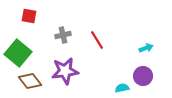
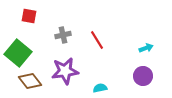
cyan semicircle: moved 22 px left
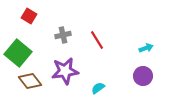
red square: rotated 21 degrees clockwise
cyan semicircle: moved 2 px left; rotated 24 degrees counterclockwise
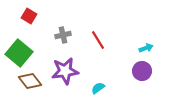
red line: moved 1 px right
green square: moved 1 px right
purple circle: moved 1 px left, 5 px up
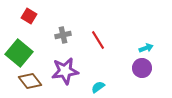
purple circle: moved 3 px up
cyan semicircle: moved 1 px up
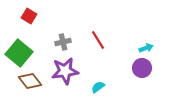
gray cross: moved 7 px down
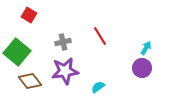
red square: moved 1 px up
red line: moved 2 px right, 4 px up
cyan arrow: rotated 40 degrees counterclockwise
green square: moved 2 px left, 1 px up
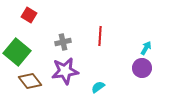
red line: rotated 36 degrees clockwise
